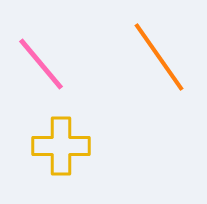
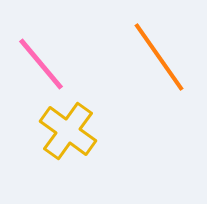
yellow cross: moved 7 px right, 15 px up; rotated 36 degrees clockwise
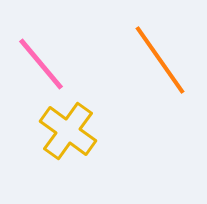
orange line: moved 1 px right, 3 px down
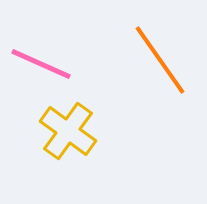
pink line: rotated 26 degrees counterclockwise
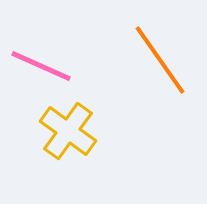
pink line: moved 2 px down
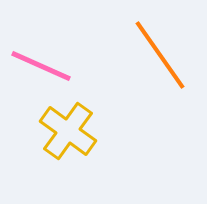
orange line: moved 5 px up
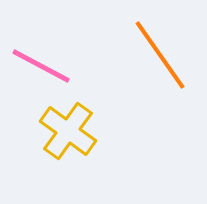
pink line: rotated 4 degrees clockwise
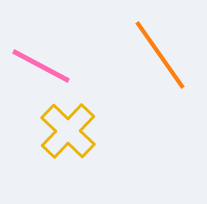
yellow cross: rotated 8 degrees clockwise
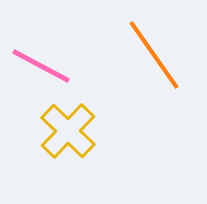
orange line: moved 6 px left
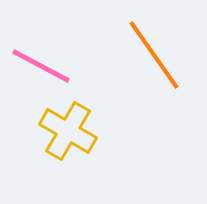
yellow cross: rotated 14 degrees counterclockwise
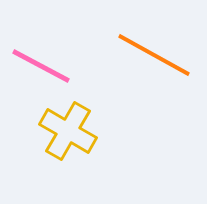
orange line: rotated 26 degrees counterclockwise
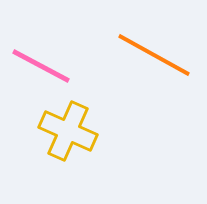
yellow cross: rotated 6 degrees counterclockwise
